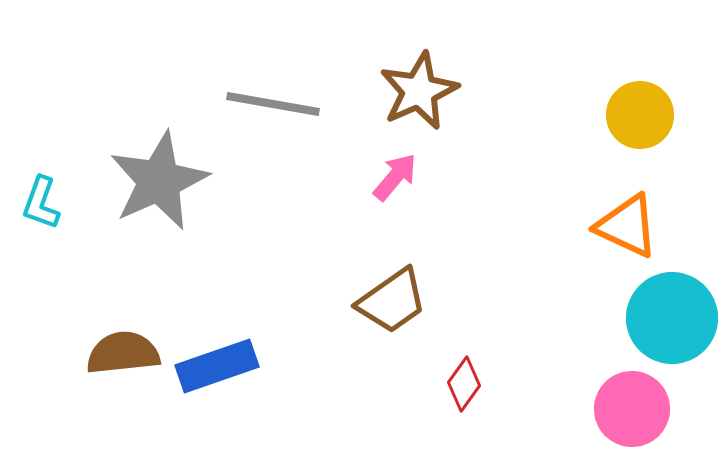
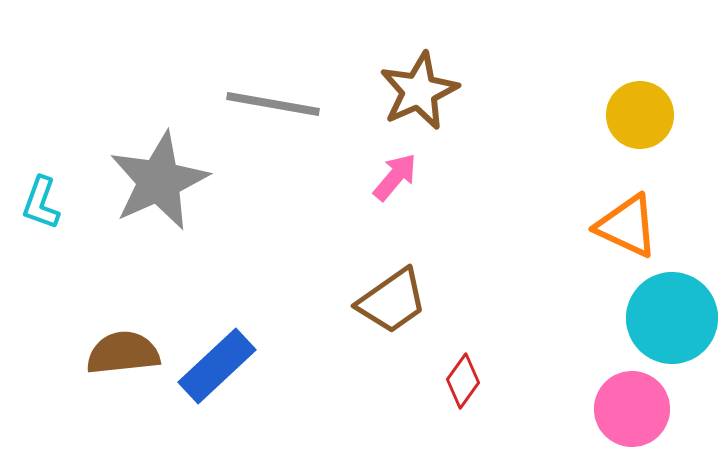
blue rectangle: rotated 24 degrees counterclockwise
red diamond: moved 1 px left, 3 px up
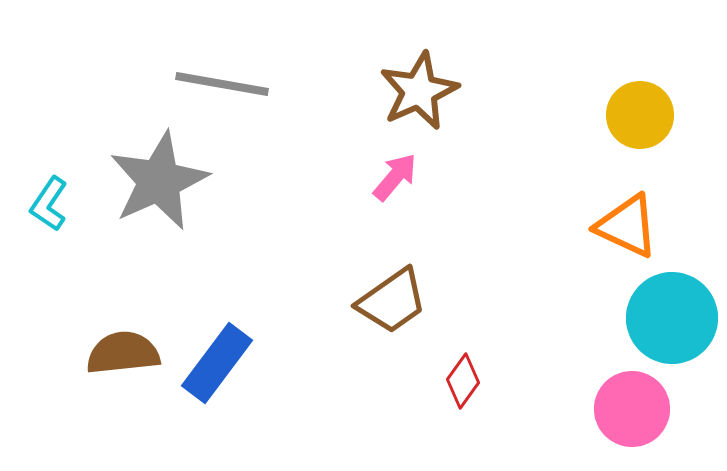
gray line: moved 51 px left, 20 px up
cyan L-shape: moved 8 px right, 1 px down; rotated 14 degrees clockwise
blue rectangle: moved 3 px up; rotated 10 degrees counterclockwise
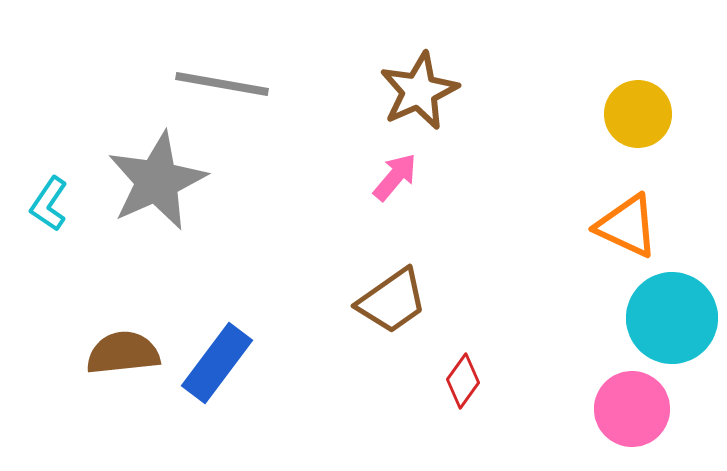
yellow circle: moved 2 px left, 1 px up
gray star: moved 2 px left
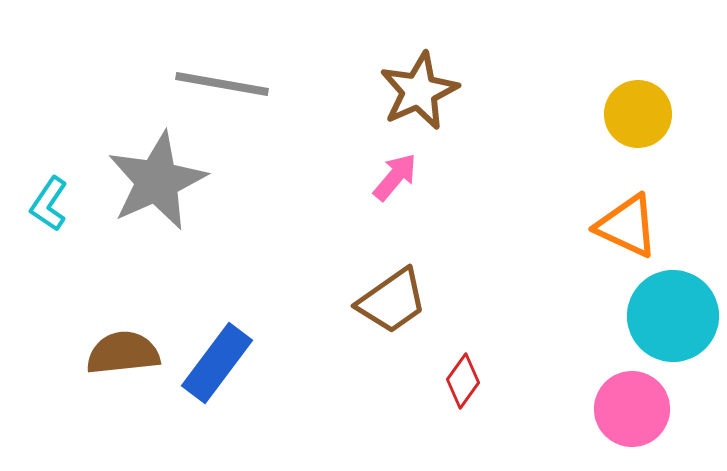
cyan circle: moved 1 px right, 2 px up
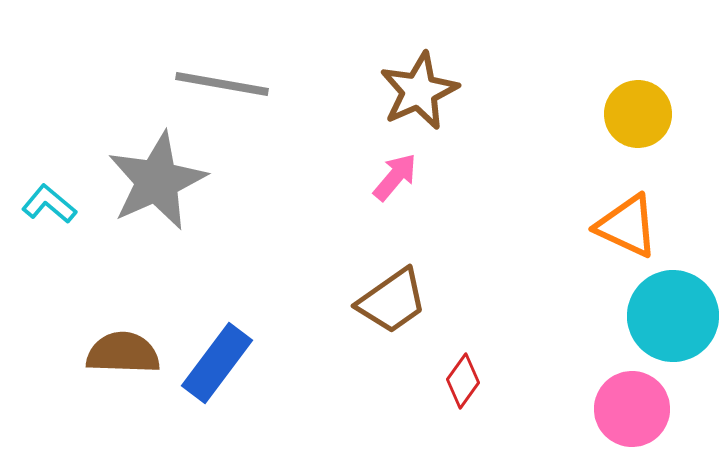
cyan L-shape: rotated 96 degrees clockwise
brown semicircle: rotated 8 degrees clockwise
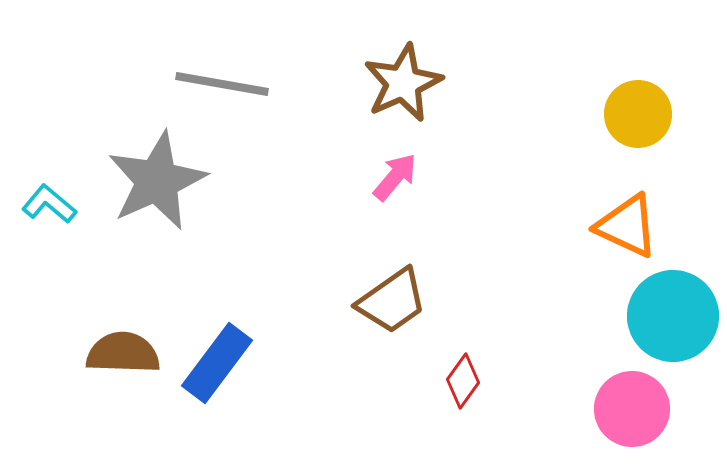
brown star: moved 16 px left, 8 px up
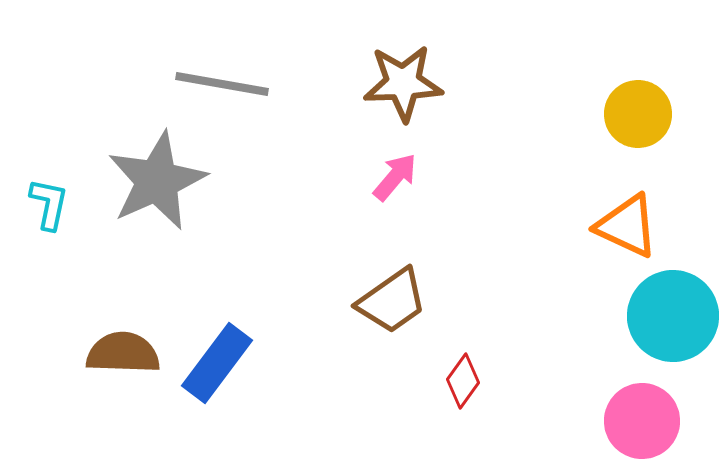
brown star: rotated 22 degrees clockwise
cyan L-shape: rotated 62 degrees clockwise
pink circle: moved 10 px right, 12 px down
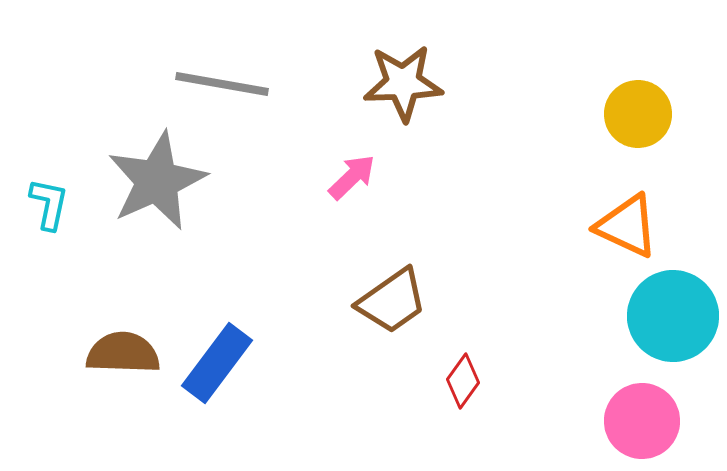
pink arrow: moved 43 px left; rotated 6 degrees clockwise
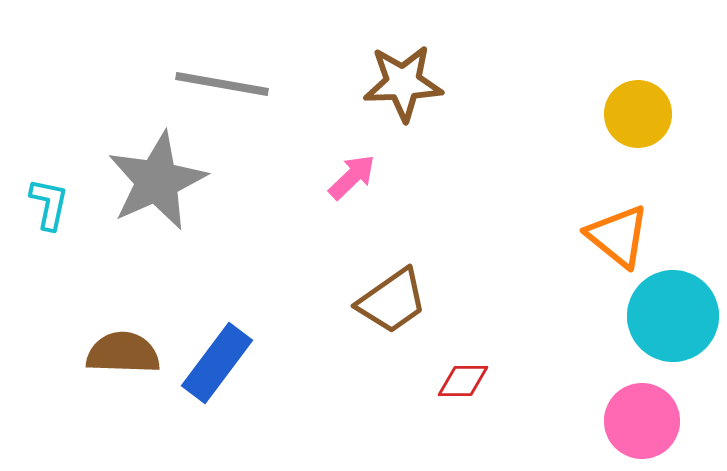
orange triangle: moved 9 px left, 10 px down; rotated 14 degrees clockwise
red diamond: rotated 54 degrees clockwise
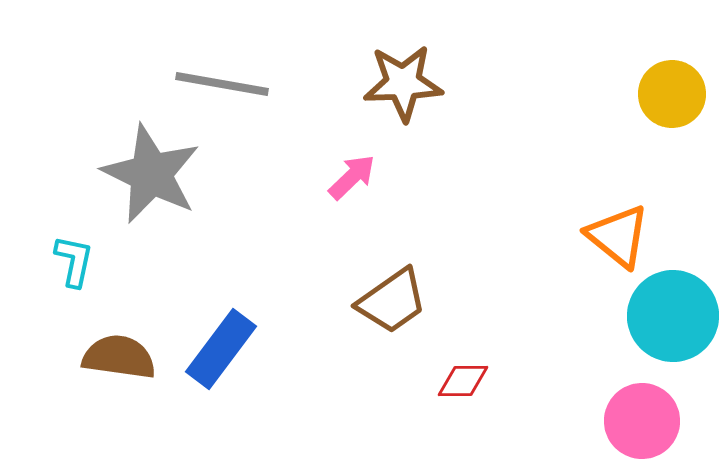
yellow circle: moved 34 px right, 20 px up
gray star: moved 6 px left, 7 px up; rotated 22 degrees counterclockwise
cyan L-shape: moved 25 px right, 57 px down
brown semicircle: moved 4 px left, 4 px down; rotated 6 degrees clockwise
blue rectangle: moved 4 px right, 14 px up
